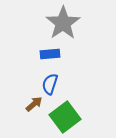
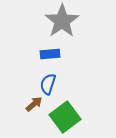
gray star: moved 1 px left, 2 px up
blue semicircle: moved 2 px left
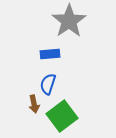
gray star: moved 7 px right
brown arrow: rotated 120 degrees clockwise
green square: moved 3 px left, 1 px up
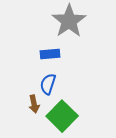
green square: rotated 8 degrees counterclockwise
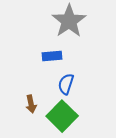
blue rectangle: moved 2 px right, 2 px down
blue semicircle: moved 18 px right
brown arrow: moved 3 px left
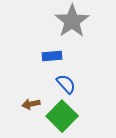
gray star: moved 3 px right
blue semicircle: rotated 120 degrees clockwise
brown arrow: rotated 90 degrees clockwise
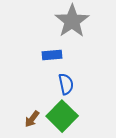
blue rectangle: moved 1 px up
blue semicircle: rotated 30 degrees clockwise
brown arrow: moved 1 px right, 15 px down; rotated 42 degrees counterclockwise
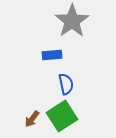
green square: rotated 12 degrees clockwise
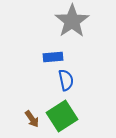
blue rectangle: moved 1 px right, 2 px down
blue semicircle: moved 4 px up
brown arrow: rotated 72 degrees counterclockwise
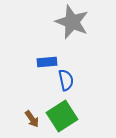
gray star: moved 1 px down; rotated 16 degrees counterclockwise
blue rectangle: moved 6 px left, 5 px down
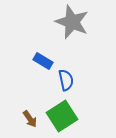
blue rectangle: moved 4 px left, 1 px up; rotated 36 degrees clockwise
brown arrow: moved 2 px left
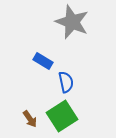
blue semicircle: moved 2 px down
